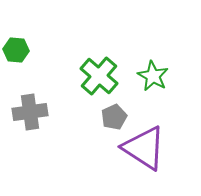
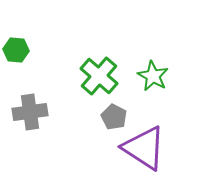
gray pentagon: rotated 20 degrees counterclockwise
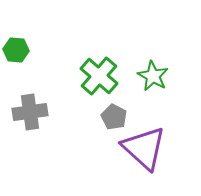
purple triangle: rotated 9 degrees clockwise
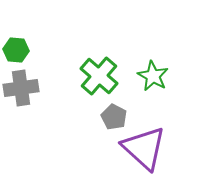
gray cross: moved 9 px left, 24 px up
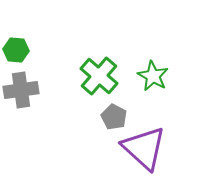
gray cross: moved 2 px down
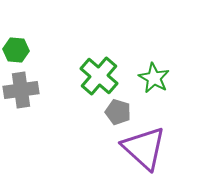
green star: moved 1 px right, 2 px down
gray pentagon: moved 4 px right, 5 px up; rotated 10 degrees counterclockwise
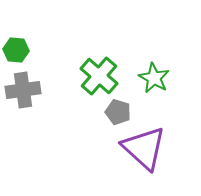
gray cross: moved 2 px right
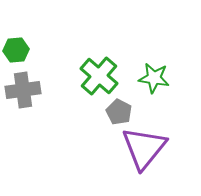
green hexagon: rotated 10 degrees counterclockwise
green star: rotated 20 degrees counterclockwise
gray pentagon: moved 1 px right; rotated 10 degrees clockwise
purple triangle: rotated 27 degrees clockwise
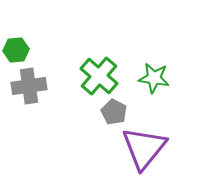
gray cross: moved 6 px right, 4 px up
gray pentagon: moved 5 px left
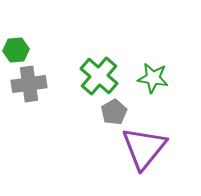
green star: moved 1 px left
gray cross: moved 2 px up
gray pentagon: rotated 15 degrees clockwise
